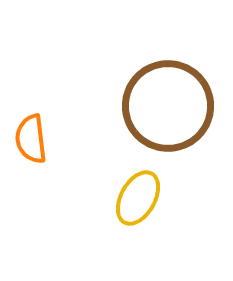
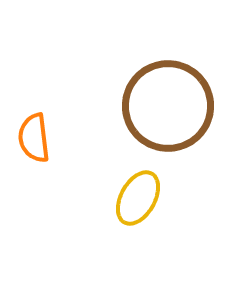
orange semicircle: moved 3 px right, 1 px up
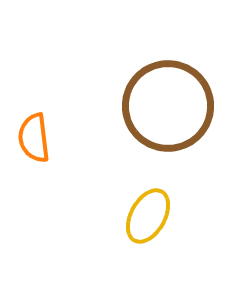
yellow ellipse: moved 10 px right, 18 px down
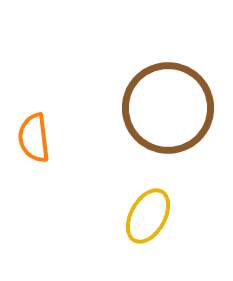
brown circle: moved 2 px down
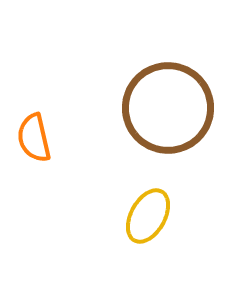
orange semicircle: rotated 6 degrees counterclockwise
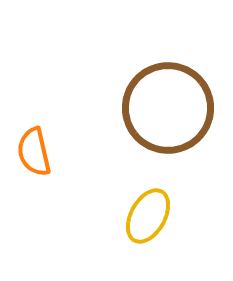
orange semicircle: moved 14 px down
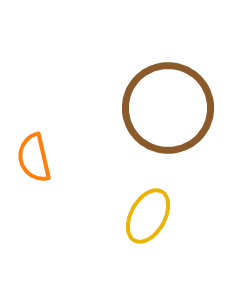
orange semicircle: moved 6 px down
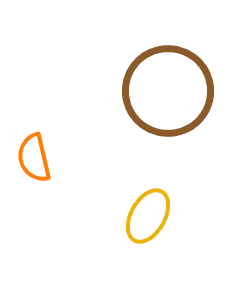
brown circle: moved 17 px up
